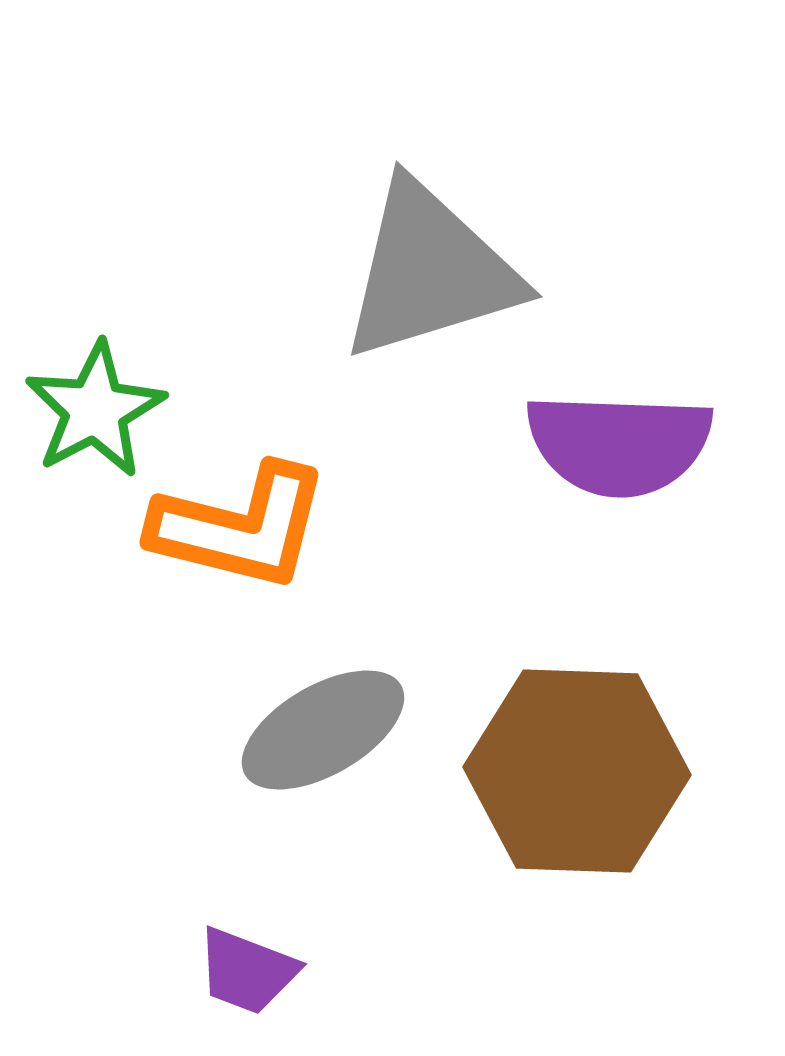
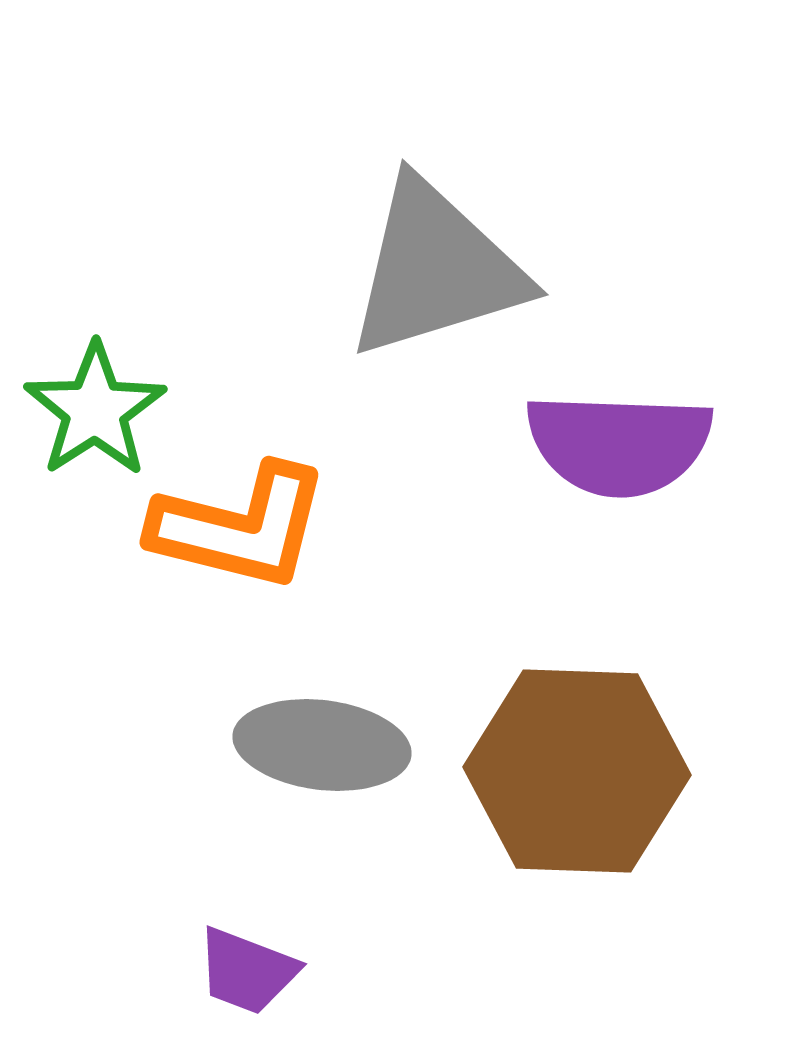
gray triangle: moved 6 px right, 2 px up
green star: rotated 5 degrees counterclockwise
gray ellipse: moved 1 px left, 15 px down; rotated 37 degrees clockwise
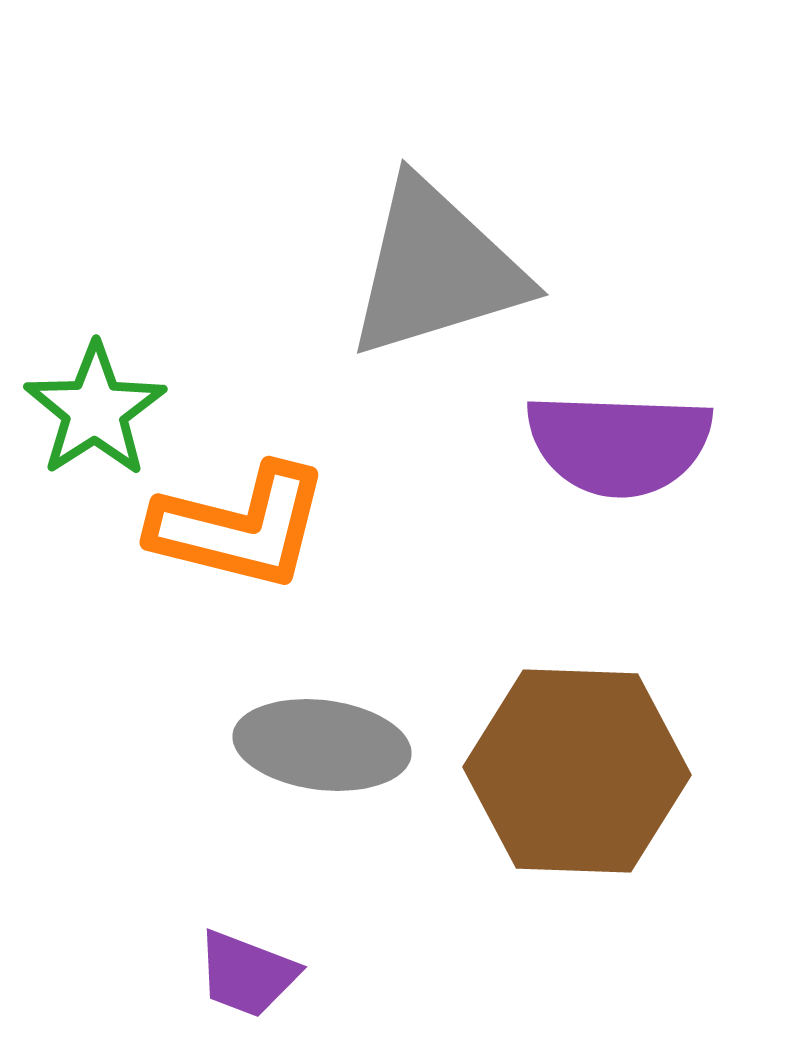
purple trapezoid: moved 3 px down
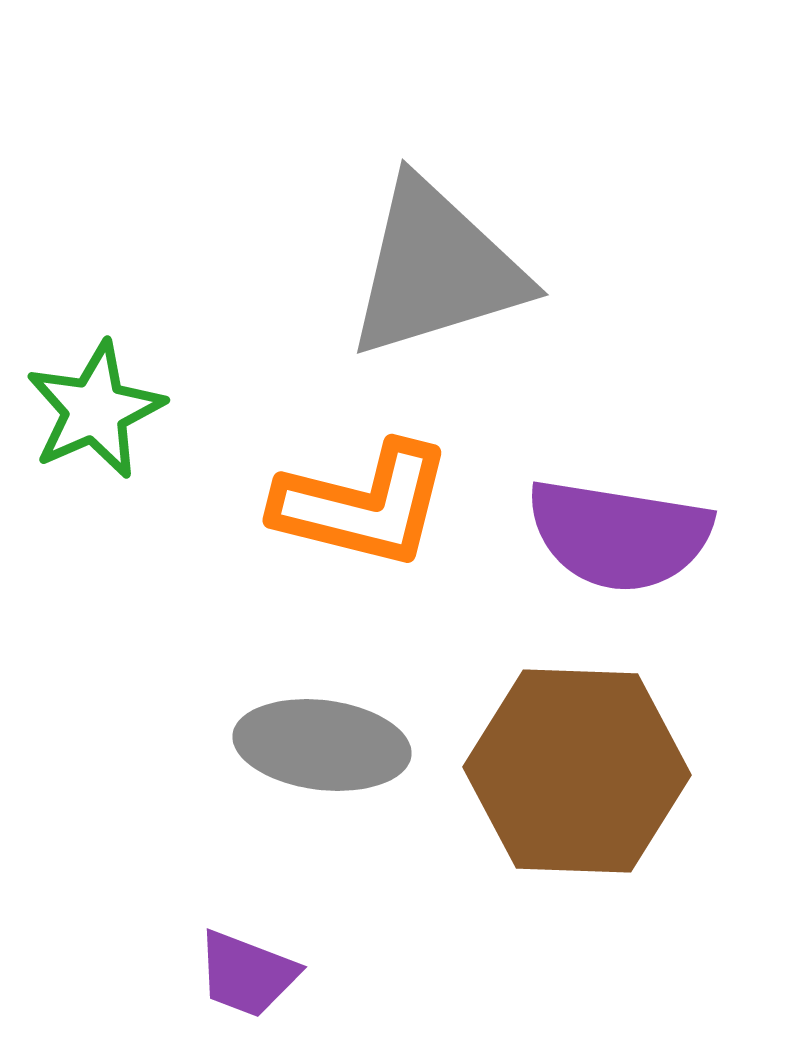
green star: rotated 9 degrees clockwise
purple semicircle: moved 91 px down; rotated 7 degrees clockwise
orange L-shape: moved 123 px right, 22 px up
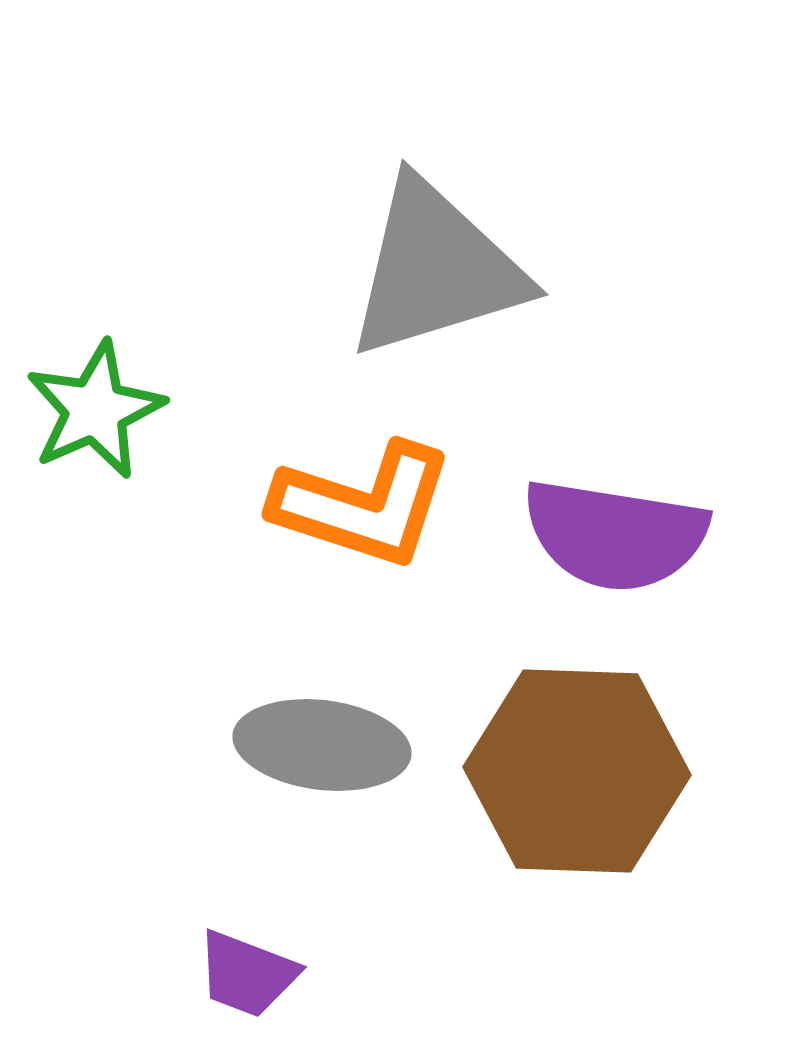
orange L-shape: rotated 4 degrees clockwise
purple semicircle: moved 4 px left
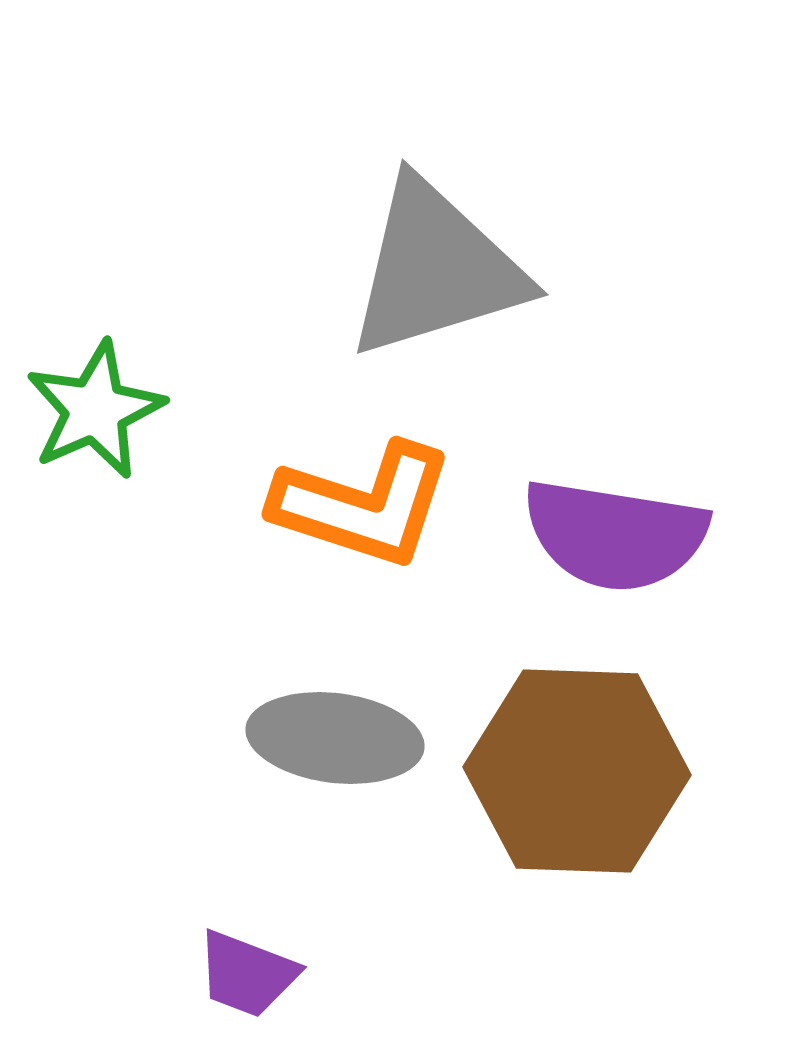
gray ellipse: moved 13 px right, 7 px up
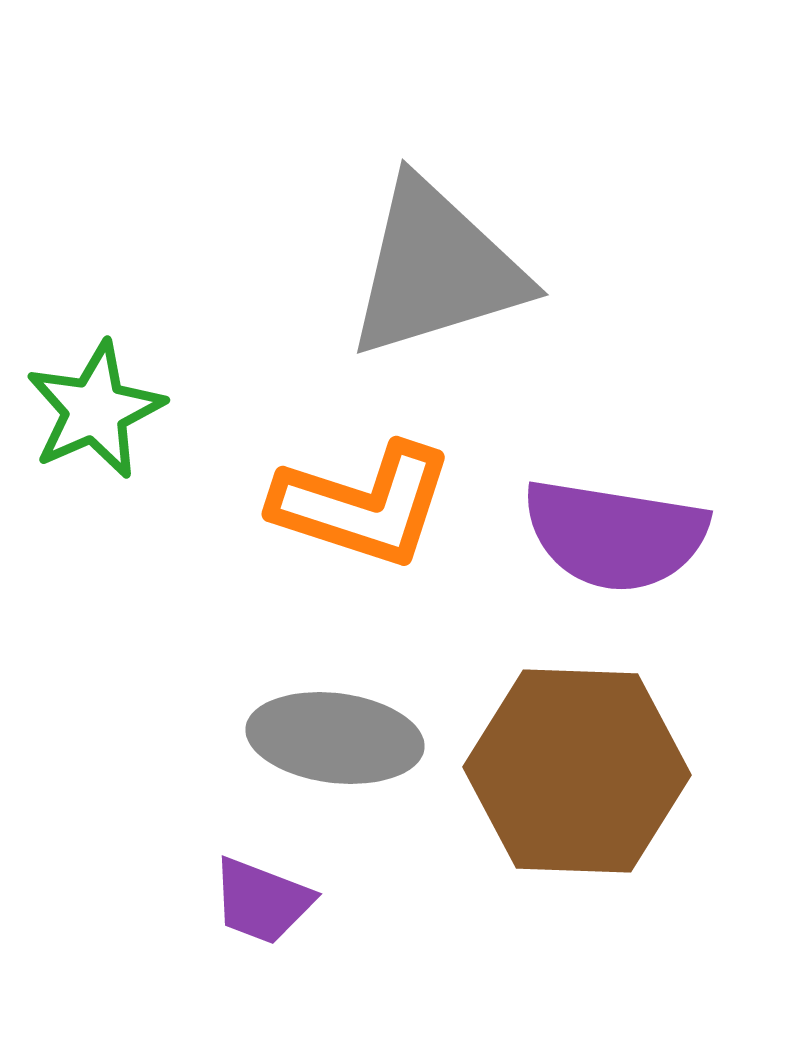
purple trapezoid: moved 15 px right, 73 px up
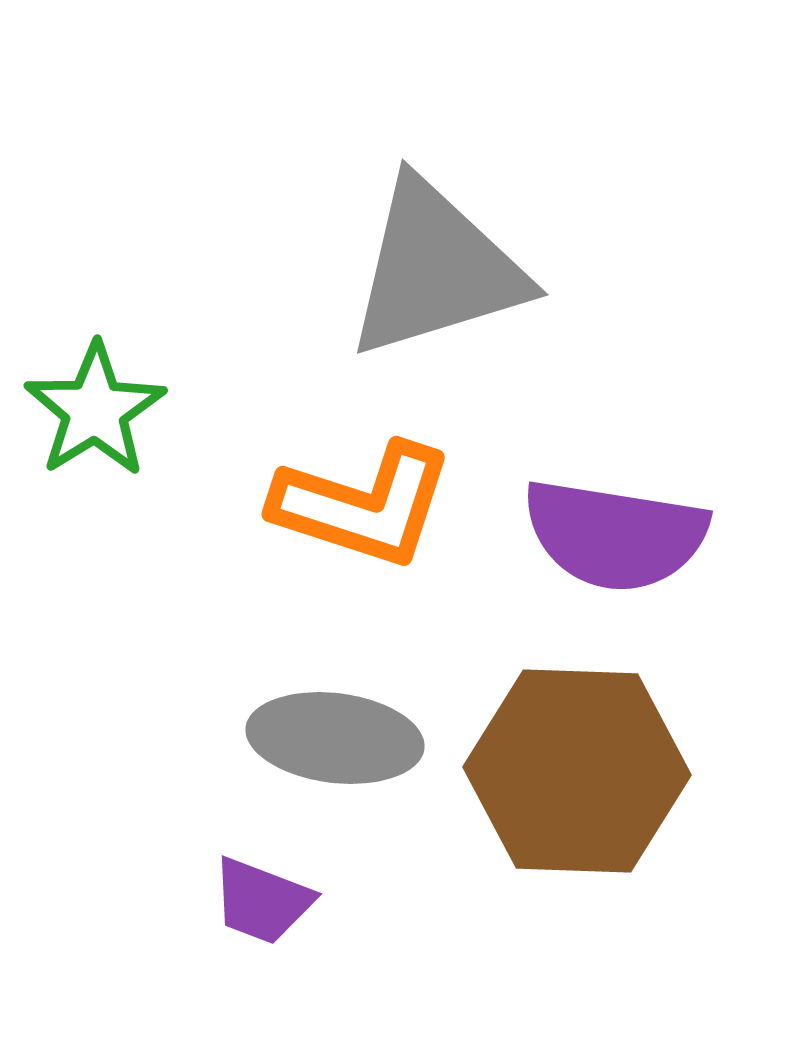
green star: rotated 8 degrees counterclockwise
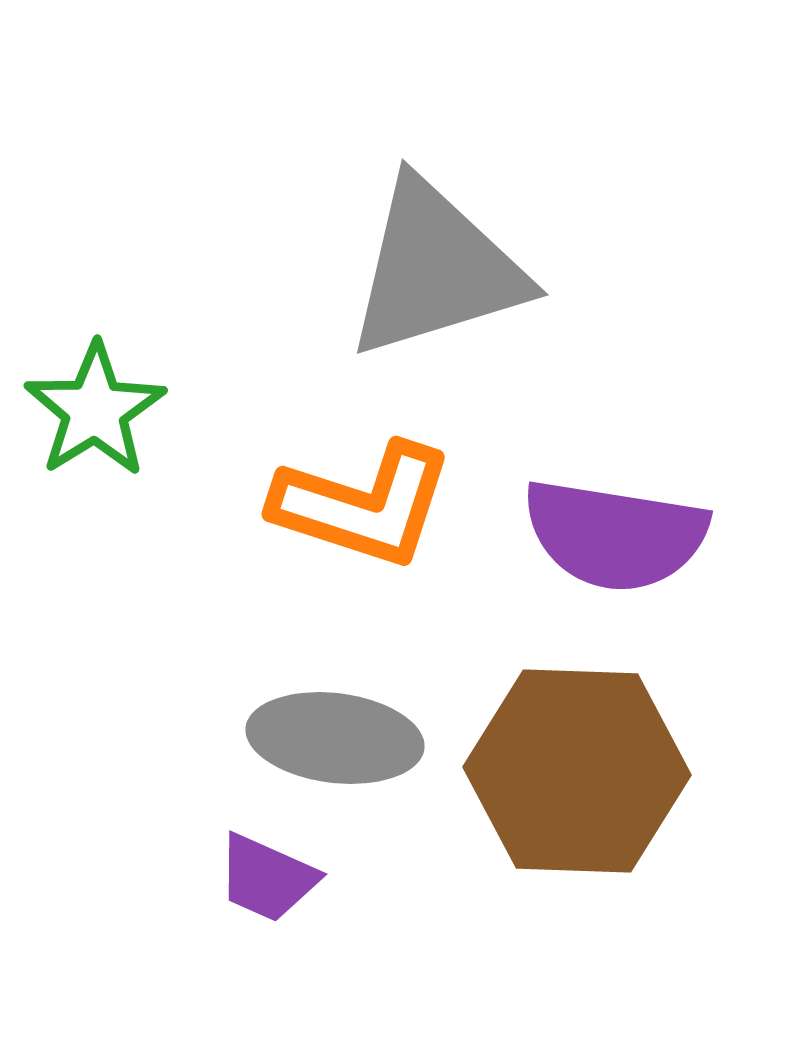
purple trapezoid: moved 5 px right, 23 px up; rotated 3 degrees clockwise
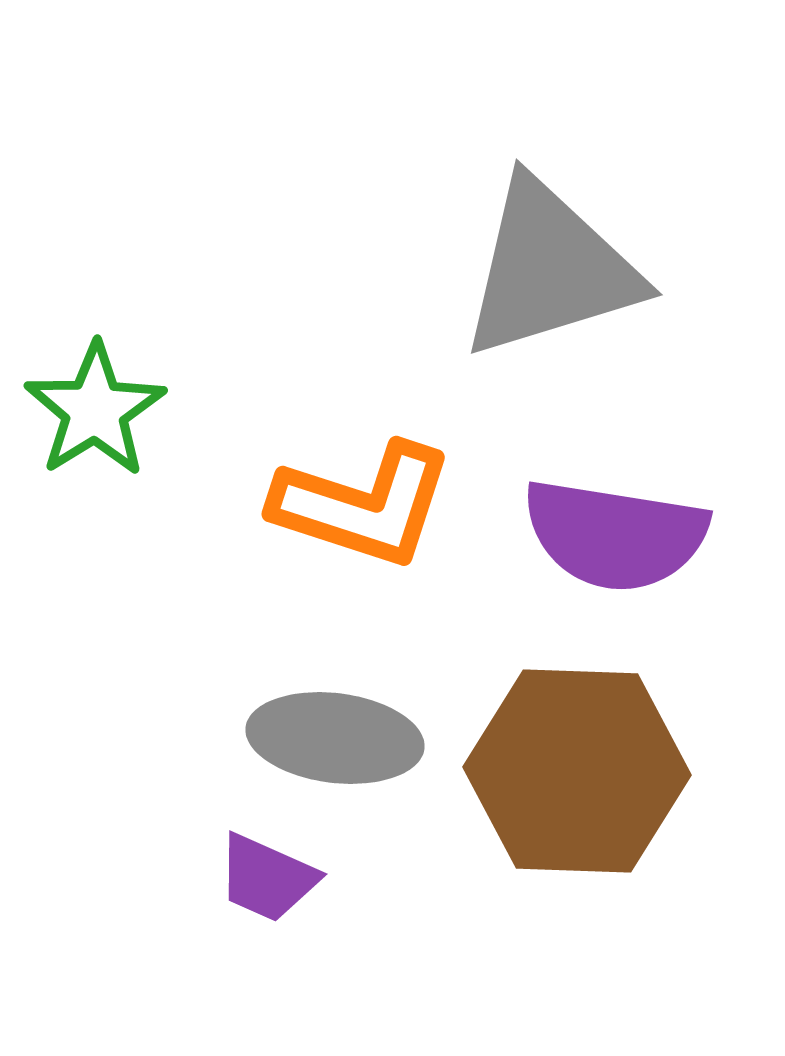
gray triangle: moved 114 px right
